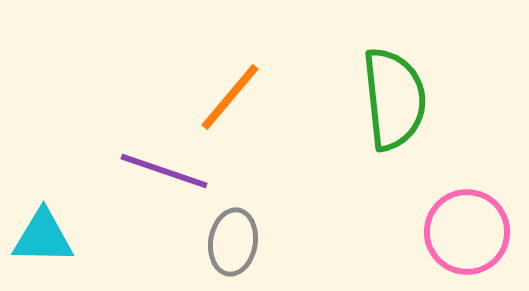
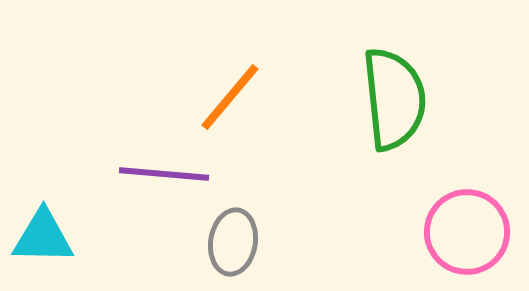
purple line: moved 3 px down; rotated 14 degrees counterclockwise
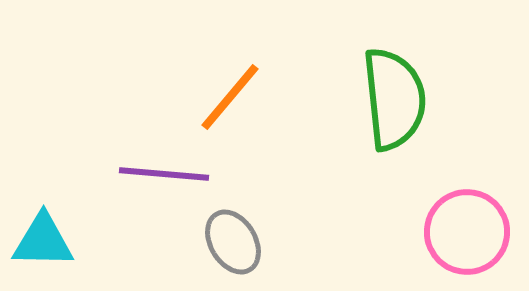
cyan triangle: moved 4 px down
gray ellipse: rotated 40 degrees counterclockwise
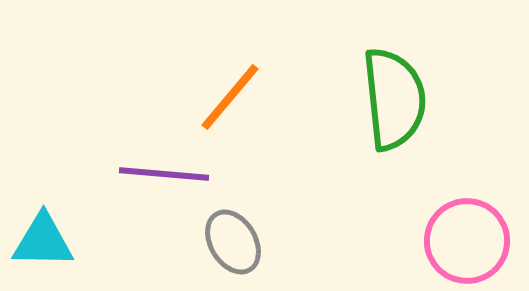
pink circle: moved 9 px down
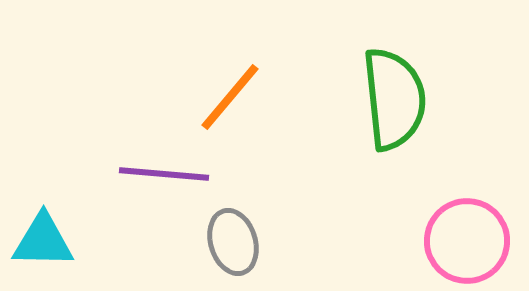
gray ellipse: rotated 14 degrees clockwise
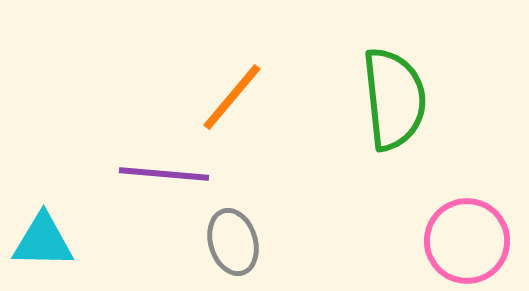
orange line: moved 2 px right
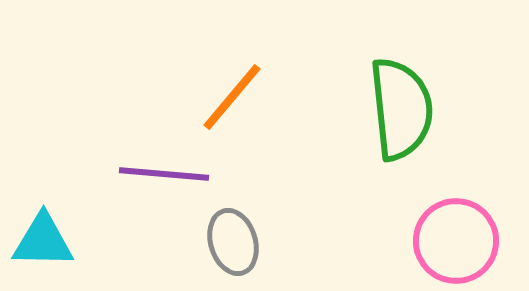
green semicircle: moved 7 px right, 10 px down
pink circle: moved 11 px left
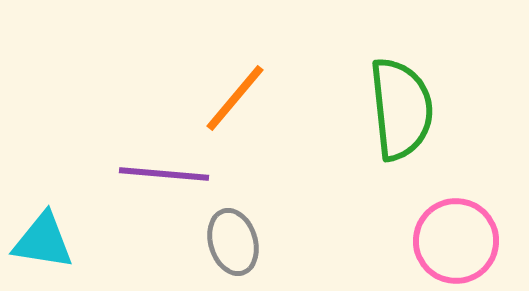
orange line: moved 3 px right, 1 px down
cyan triangle: rotated 8 degrees clockwise
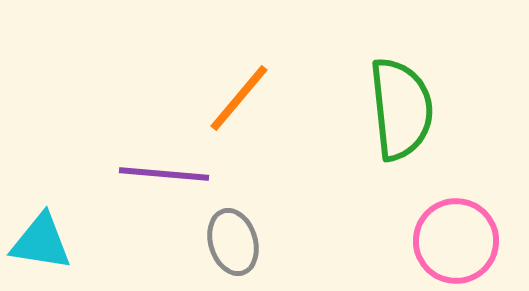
orange line: moved 4 px right
cyan triangle: moved 2 px left, 1 px down
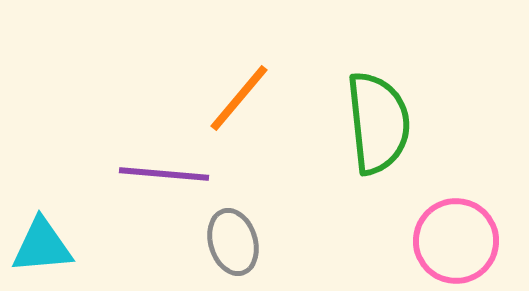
green semicircle: moved 23 px left, 14 px down
cyan triangle: moved 1 px right, 4 px down; rotated 14 degrees counterclockwise
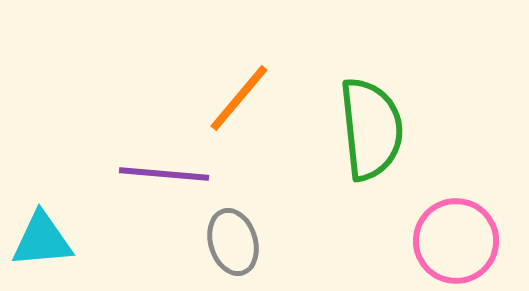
green semicircle: moved 7 px left, 6 px down
cyan triangle: moved 6 px up
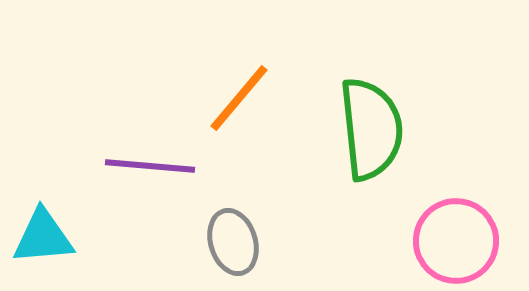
purple line: moved 14 px left, 8 px up
cyan triangle: moved 1 px right, 3 px up
